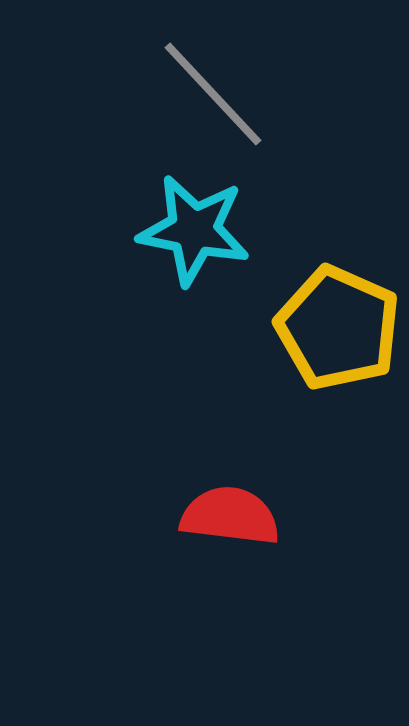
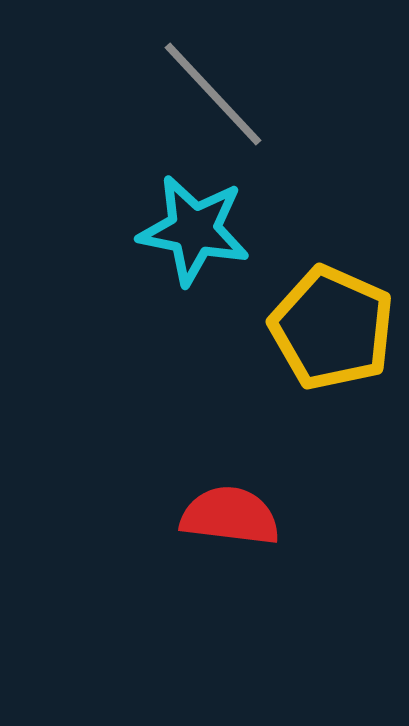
yellow pentagon: moved 6 px left
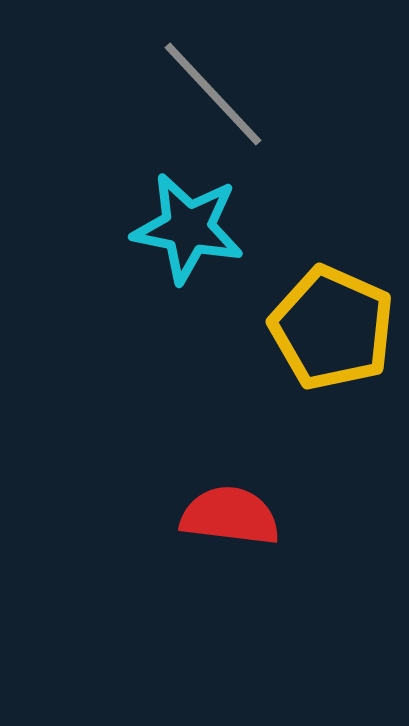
cyan star: moved 6 px left, 2 px up
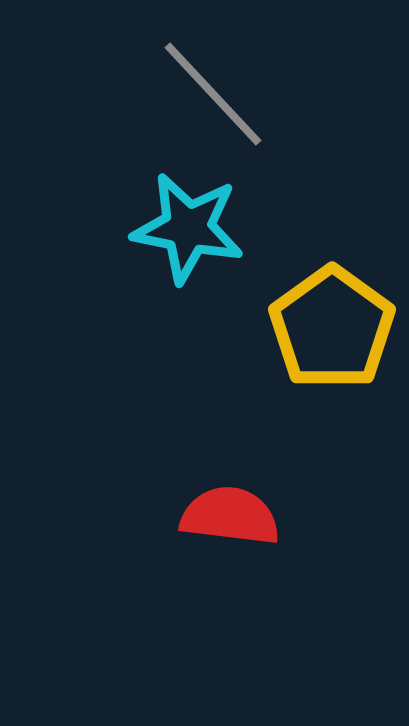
yellow pentagon: rotated 12 degrees clockwise
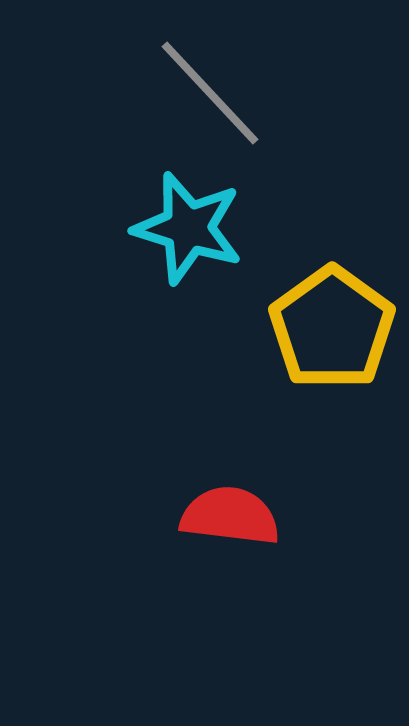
gray line: moved 3 px left, 1 px up
cyan star: rotated 6 degrees clockwise
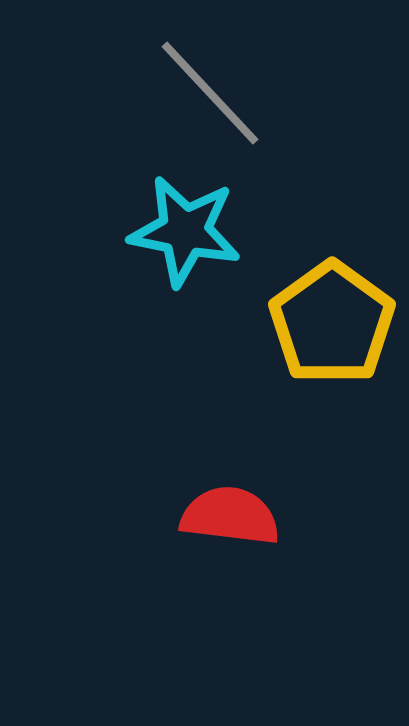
cyan star: moved 3 px left, 3 px down; rotated 6 degrees counterclockwise
yellow pentagon: moved 5 px up
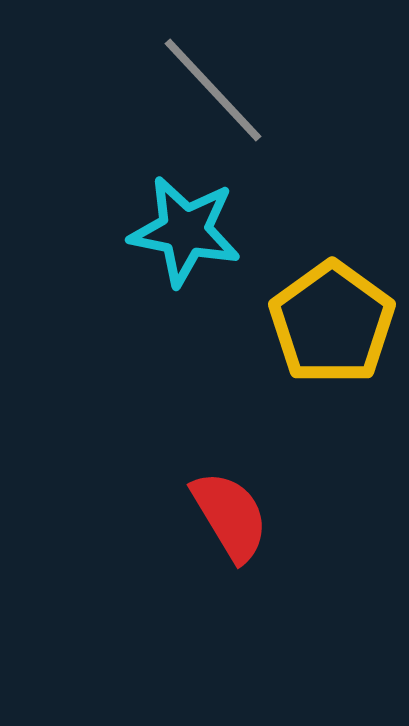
gray line: moved 3 px right, 3 px up
red semicircle: rotated 52 degrees clockwise
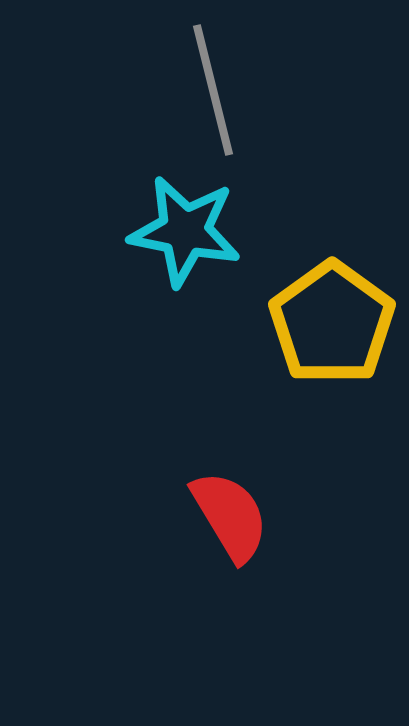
gray line: rotated 29 degrees clockwise
